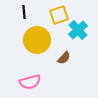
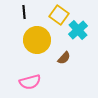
yellow square: rotated 36 degrees counterclockwise
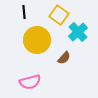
cyan cross: moved 2 px down
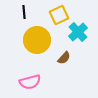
yellow square: rotated 30 degrees clockwise
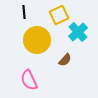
brown semicircle: moved 1 px right, 2 px down
pink semicircle: moved 1 px left, 2 px up; rotated 80 degrees clockwise
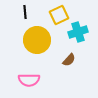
black line: moved 1 px right
cyan cross: rotated 24 degrees clockwise
brown semicircle: moved 4 px right
pink semicircle: rotated 65 degrees counterclockwise
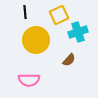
yellow circle: moved 1 px left
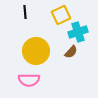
yellow square: moved 2 px right
yellow circle: moved 11 px down
brown semicircle: moved 2 px right, 8 px up
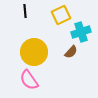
black line: moved 1 px up
cyan cross: moved 3 px right
yellow circle: moved 2 px left, 1 px down
pink semicircle: rotated 55 degrees clockwise
